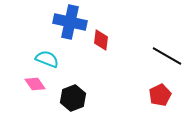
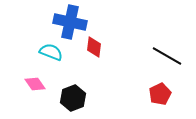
red diamond: moved 7 px left, 7 px down
cyan semicircle: moved 4 px right, 7 px up
red pentagon: moved 1 px up
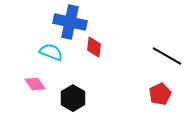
black hexagon: rotated 10 degrees counterclockwise
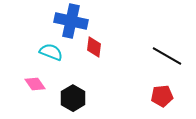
blue cross: moved 1 px right, 1 px up
red pentagon: moved 2 px right, 2 px down; rotated 20 degrees clockwise
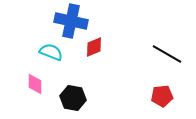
red diamond: rotated 60 degrees clockwise
black line: moved 2 px up
pink diamond: rotated 35 degrees clockwise
black hexagon: rotated 20 degrees counterclockwise
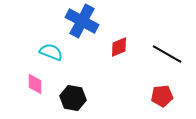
blue cross: moved 11 px right; rotated 16 degrees clockwise
red diamond: moved 25 px right
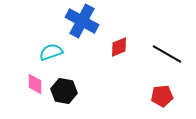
cyan semicircle: rotated 40 degrees counterclockwise
black hexagon: moved 9 px left, 7 px up
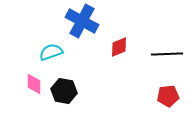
black line: rotated 32 degrees counterclockwise
pink diamond: moved 1 px left
red pentagon: moved 6 px right
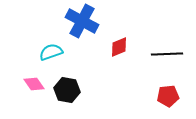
pink diamond: rotated 35 degrees counterclockwise
black hexagon: moved 3 px right, 1 px up
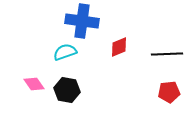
blue cross: rotated 20 degrees counterclockwise
cyan semicircle: moved 14 px right
red pentagon: moved 1 px right, 4 px up
